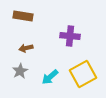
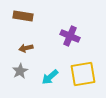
purple cross: rotated 18 degrees clockwise
yellow square: rotated 20 degrees clockwise
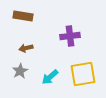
purple cross: rotated 30 degrees counterclockwise
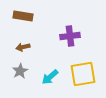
brown arrow: moved 3 px left, 1 px up
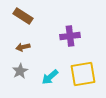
brown rectangle: rotated 24 degrees clockwise
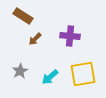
purple cross: rotated 12 degrees clockwise
brown arrow: moved 12 px right, 8 px up; rotated 32 degrees counterclockwise
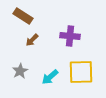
brown arrow: moved 3 px left, 1 px down
yellow square: moved 2 px left, 2 px up; rotated 8 degrees clockwise
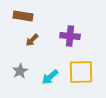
brown rectangle: rotated 24 degrees counterclockwise
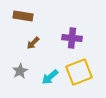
purple cross: moved 2 px right, 2 px down
brown arrow: moved 1 px right, 3 px down
yellow square: moved 2 px left; rotated 20 degrees counterclockwise
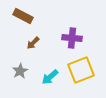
brown rectangle: rotated 18 degrees clockwise
yellow square: moved 2 px right, 2 px up
